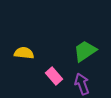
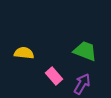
green trapezoid: rotated 55 degrees clockwise
purple arrow: rotated 50 degrees clockwise
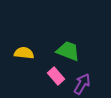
green trapezoid: moved 17 px left
pink rectangle: moved 2 px right
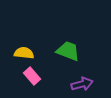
pink rectangle: moved 24 px left
purple arrow: rotated 45 degrees clockwise
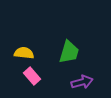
green trapezoid: moved 1 px right, 1 px down; rotated 85 degrees clockwise
purple arrow: moved 2 px up
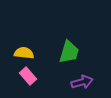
pink rectangle: moved 4 px left
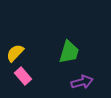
yellow semicircle: moved 9 px left; rotated 54 degrees counterclockwise
pink rectangle: moved 5 px left
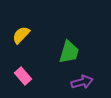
yellow semicircle: moved 6 px right, 18 px up
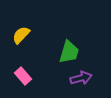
purple arrow: moved 1 px left, 4 px up
